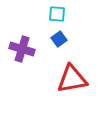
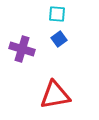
red triangle: moved 17 px left, 16 px down
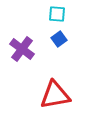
purple cross: rotated 20 degrees clockwise
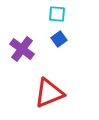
red triangle: moved 6 px left, 2 px up; rotated 12 degrees counterclockwise
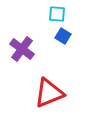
blue square: moved 4 px right, 3 px up; rotated 21 degrees counterclockwise
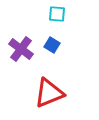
blue square: moved 11 px left, 9 px down
purple cross: moved 1 px left
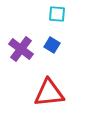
red triangle: rotated 16 degrees clockwise
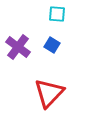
purple cross: moved 3 px left, 2 px up
red triangle: rotated 40 degrees counterclockwise
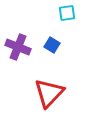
cyan square: moved 10 px right, 1 px up; rotated 12 degrees counterclockwise
purple cross: rotated 15 degrees counterclockwise
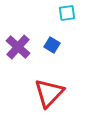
purple cross: rotated 20 degrees clockwise
